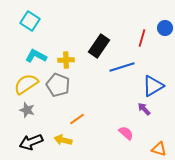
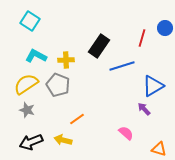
blue line: moved 1 px up
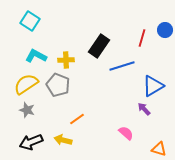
blue circle: moved 2 px down
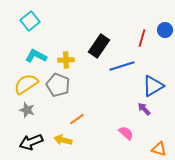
cyan square: rotated 18 degrees clockwise
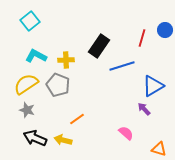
black arrow: moved 4 px right, 4 px up; rotated 45 degrees clockwise
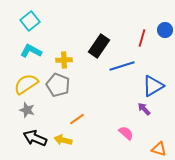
cyan L-shape: moved 5 px left, 5 px up
yellow cross: moved 2 px left
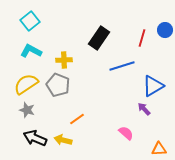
black rectangle: moved 8 px up
orange triangle: rotated 21 degrees counterclockwise
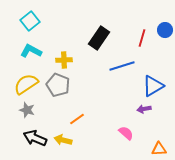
purple arrow: rotated 56 degrees counterclockwise
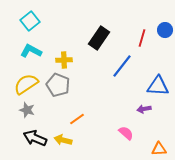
blue line: rotated 35 degrees counterclockwise
blue triangle: moved 5 px right; rotated 35 degrees clockwise
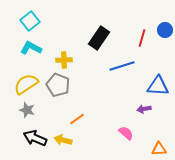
cyan L-shape: moved 3 px up
blue line: rotated 35 degrees clockwise
